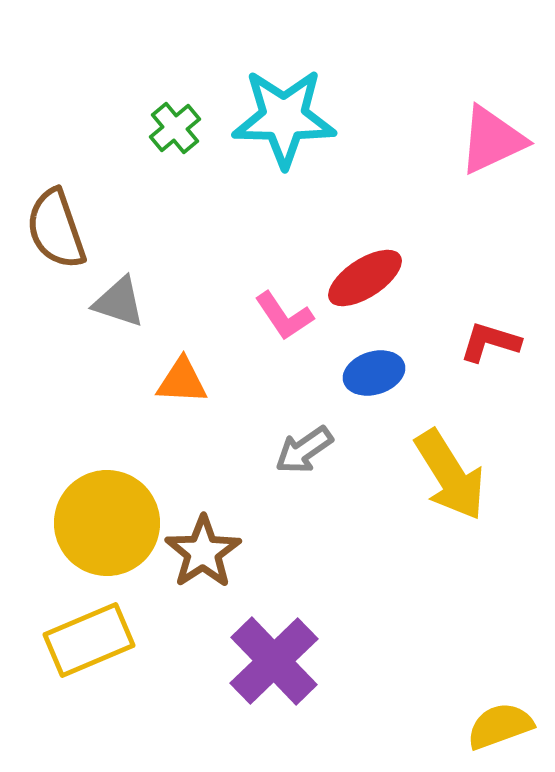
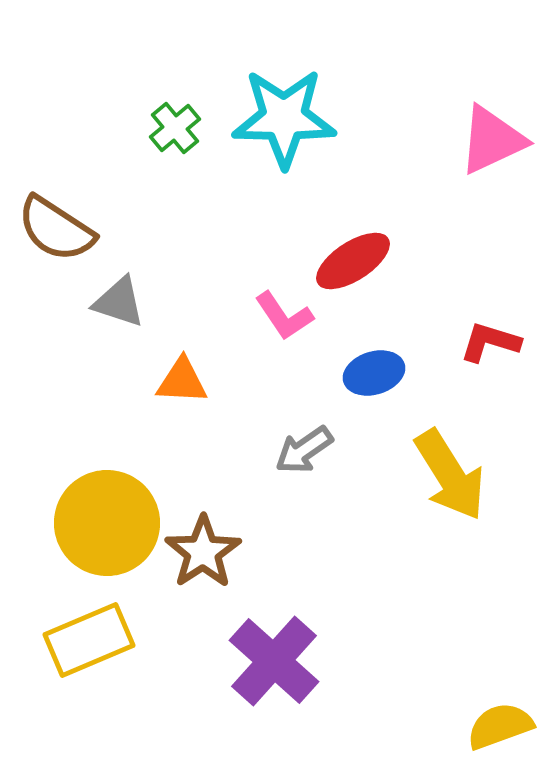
brown semicircle: rotated 38 degrees counterclockwise
red ellipse: moved 12 px left, 17 px up
purple cross: rotated 4 degrees counterclockwise
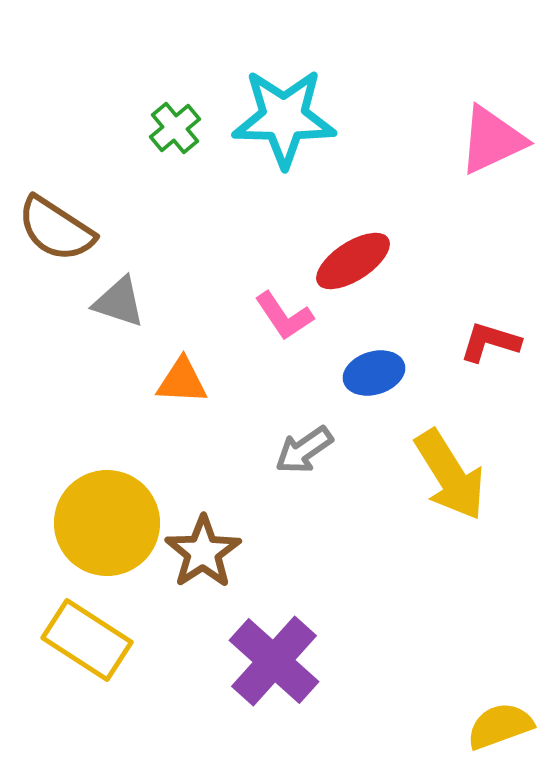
yellow rectangle: moved 2 px left; rotated 56 degrees clockwise
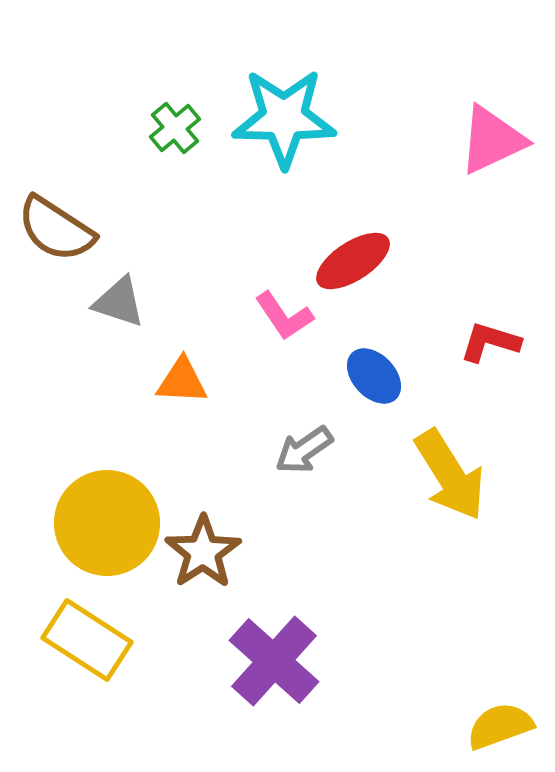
blue ellipse: moved 3 px down; rotated 64 degrees clockwise
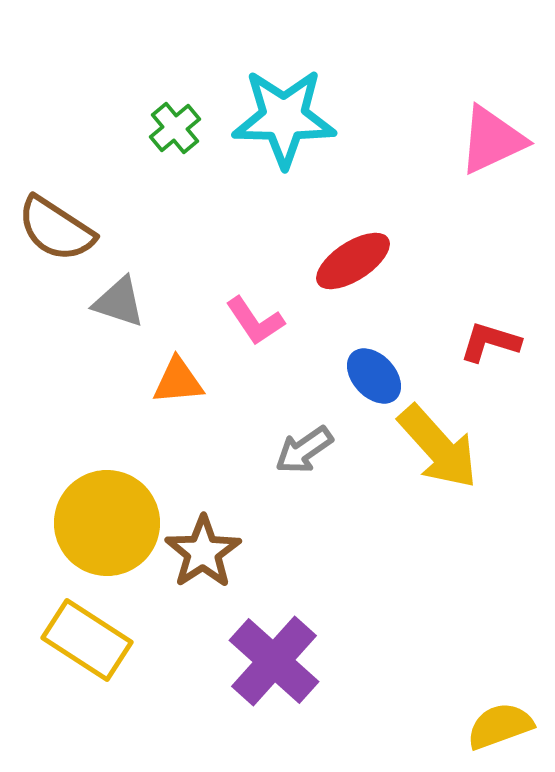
pink L-shape: moved 29 px left, 5 px down
orange triangle: moved 4 px left; rotated 8 degrees counterclockwise
yellow arrow: moved 12 px left, 28 px up; rotated 10 degrees counterclockwise
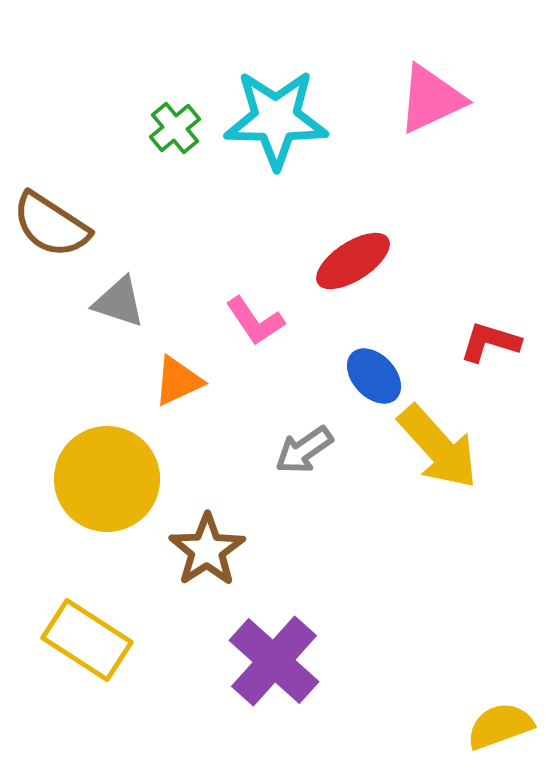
cyan star: moved 8 px left, 1 px down
pink triangle: moved 61 px left, 41 px up
brown semicircle: moved 5 px left, 4 px up
orange triangle: rotated 20 degrees counterclockwise
yellow circle: moved 44 px up
brown star: moved 4 px right, 2 px up
